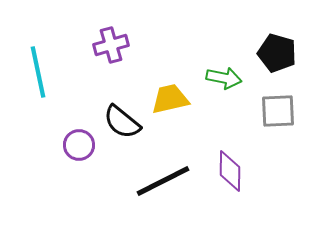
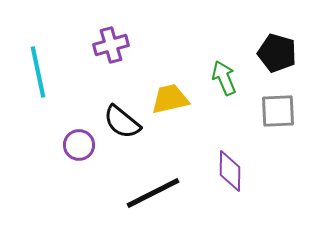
green arrow: rotated 124 degrees counterclockwise
black line: moved 10 px left, 12 px down
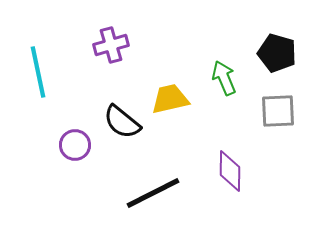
purple circle: moved 4 px left
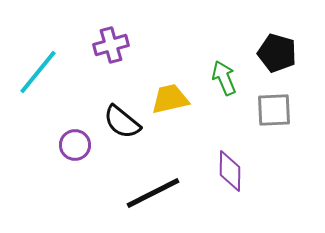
cyan line: rotated 51 degrees clockwise
gray square: moved 4 px left, 1 px up
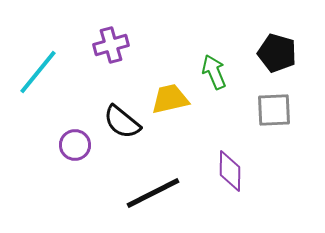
green arrow: moved 10 px left, 6 px up
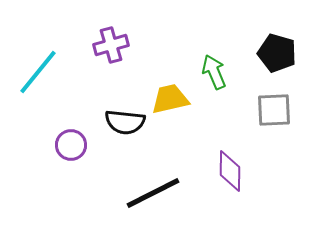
black semicircle: moved 3 px right; rotated 33 degrees counterclockwise
purple circle: moved 4 px left
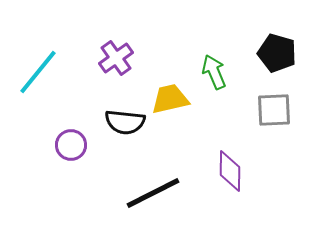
purple cross: moved 5 px right, 13 px down; rotated 20 degrees counterclockwise
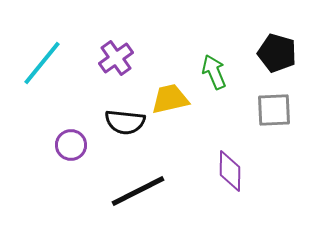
cyan line: moved 4 px right, 9 px up
black line: moved 15 px left, 2 px up
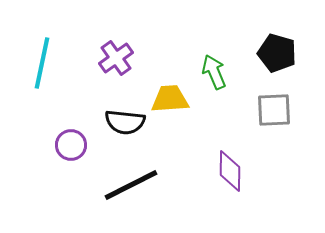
cyan line: rotated 27 degrees counterclockwise
yellow trapezoid: rotated 9 degrees clockwise
black line: moved 7 px left, 6 px up
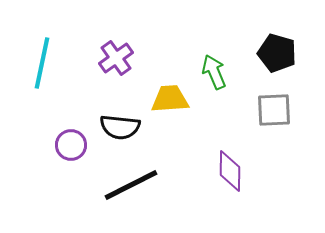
black semicircle: moved 5 px left, 5 px down
